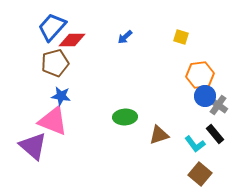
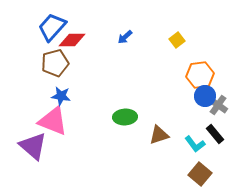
yellow square: moved 4 px left, 3 px down; rotated 35 degrees clockwise
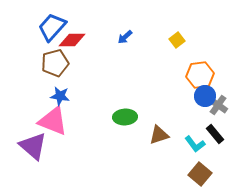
blue star: moved 1 px left
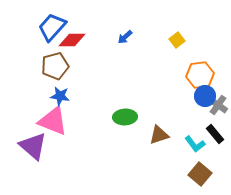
brown pentagon: moved 3 px down
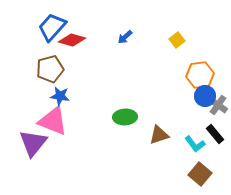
red diamond: rotated 16 degrees clockwise
brown pentagon: moved 5 px left, 3 px down
purple triangle: moved 3 px up; rotated 28 degrees clockwise
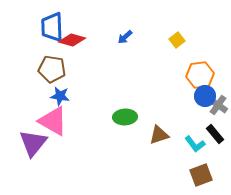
blue trapezoid: rotated 44 degrees counterclockwise
brown pentagon: moved 2 px right; rotated 24 degrees clockwise
pink triangle: rotated 8 degrees clockwise
brown square: moved 1 px right, 1 px down; rotated 30 degrees clockwise
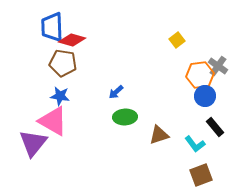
blue arrow: moved 9 px left, 55 px down
brown pentagon: moved 11 px right, 6 px up
gray cross: moved 39 px up
black rectangle: moved 7 px up
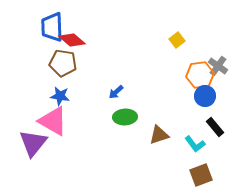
red diamond: rotated 24 degrees clockwise
